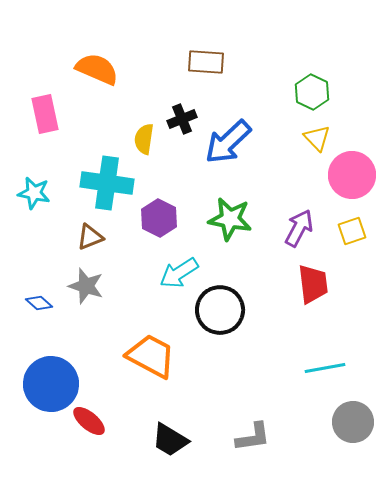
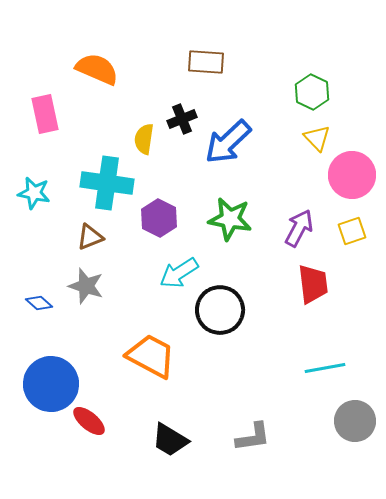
gray circle: moved 2 px right, 1 px up
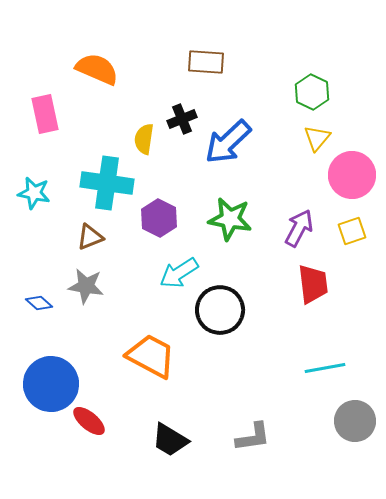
yellow triangle: rotated 24 degrees clockwise
gray star: rotated 9 degrees counterclockwise
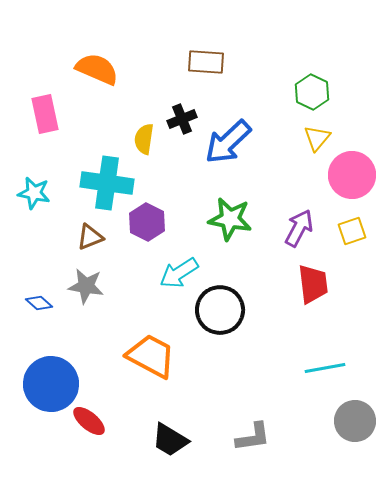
purple hexagon: moved 12 px left, 4 px down
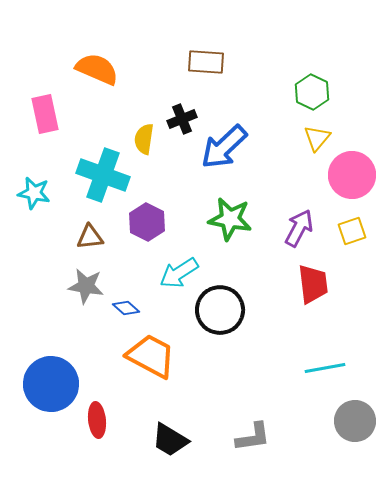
blue arrow: moved 4 px left, 5 px down
cyan cross: moved 4 px left, 8 px up; rotated 12 degrees clockwise
brown triangle: rotated 16 degrees clockwise
blue diamond: moved 87 px right, 5 px down
red ellipse: moved 8 px right, 1 px up; rotated 44 degrees clockwise
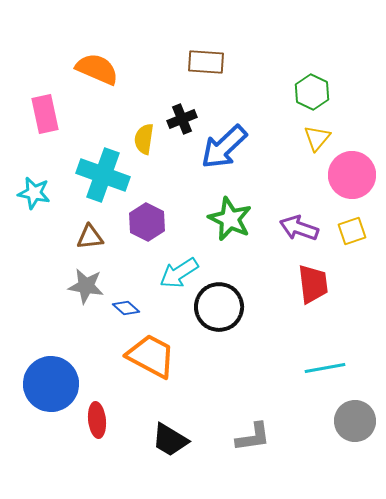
green star: rotated 15 degrees clockwise
purple arrow: rotated 99 degrees counterclockwise
black circle: moved 1 px left, 3 px up
